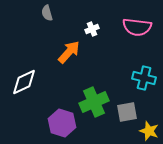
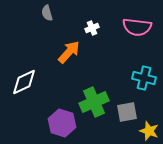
white cross: moved 1 px up
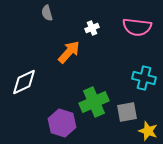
yellow star: moved 1 px left
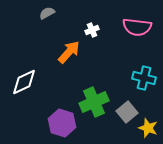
gray semicircle: rotated 77 degrees clockwise
white cross: moved 2 px down
gray square: rotated 30 degrees counterclockwise
yellow star: moved 3 px up
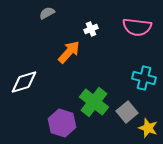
white cross: moved 1 px left, 1 px up
white diamond: rotated 8 degrees clockwise
green cross: rotated 28 degrees counterclockwise
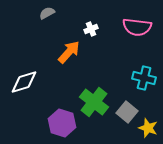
gray square: rotated 10 degrees counterclockwise
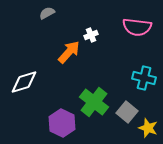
white cross: moved 6 px down
purple hexagon: rotated 8 degrees clockwise
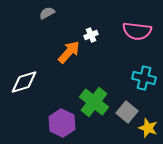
pink semicircle: moved 4 px down
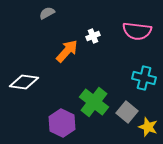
white cross: moved 2 px right, 1 px down
orange arrow: moved 2 px left, 1 px up
white diamond: rotated 24 degrees clockwise
yellow star: moved 1 px up
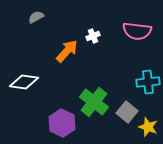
gray semicircle: moved 11 px left, 4 px down
cyan cross: moved 4 px right, 4 px down; rotated 20 degrees counterclockwise
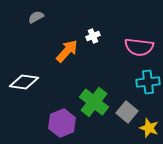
pink semicircle: moved 2 px right, 16 px down
purple hexagon: rotated 12 degrees clockwise
yellow star: moved 1 px right, 1 px down
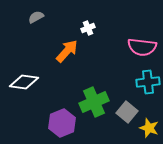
white cross: moved 5 px left, 8 px up
pink semicircle: moved 3 px right
green cross: rotated 28 degrees clockwise
